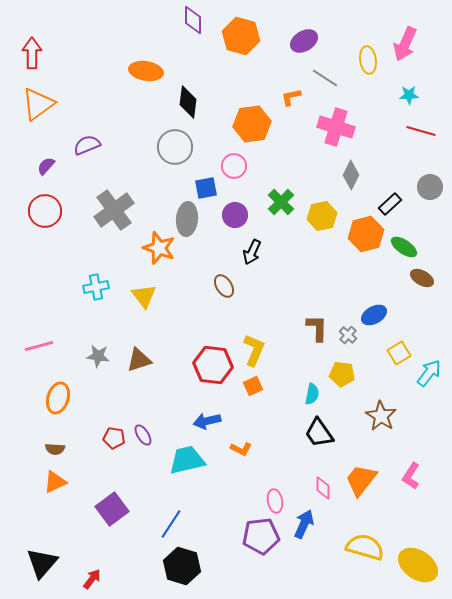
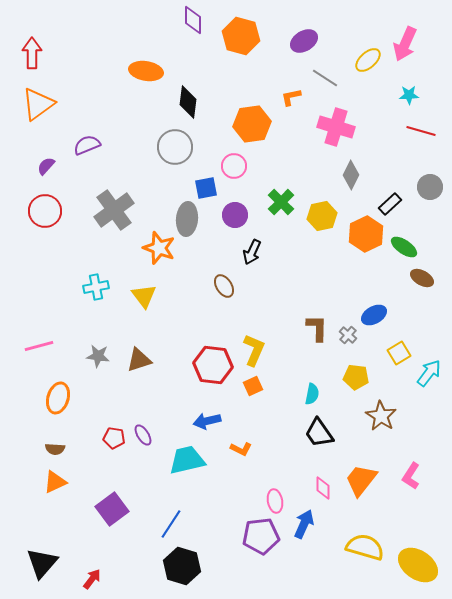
yellow ellipse at (368, 60): rotated 56 degrees clockwise
orange hexagon at (366, 234): rotated 12 degrees counterclockwise
yellow pentagon at (342, 374): moved 14 px right, 3 px down
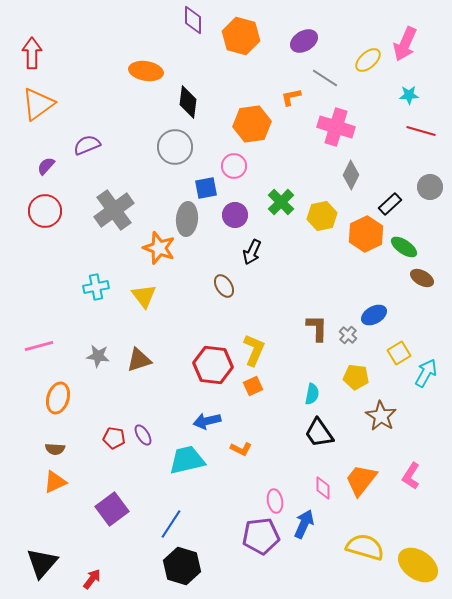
cyan arrow at (429, 373): moved 3 px left; rotated 8 degrees counterclockwise
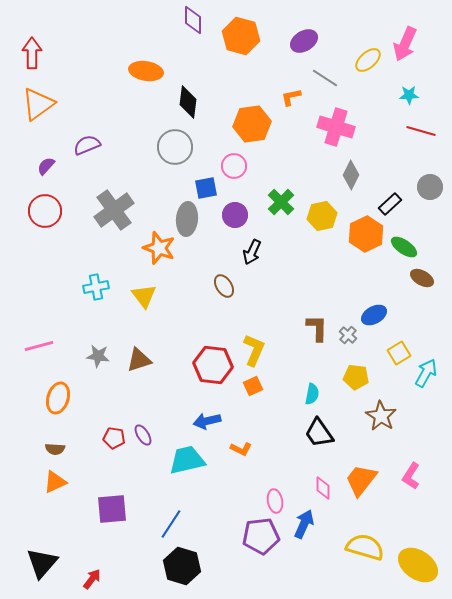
purple square at (112, 509): rotated 32 degrees clockwise
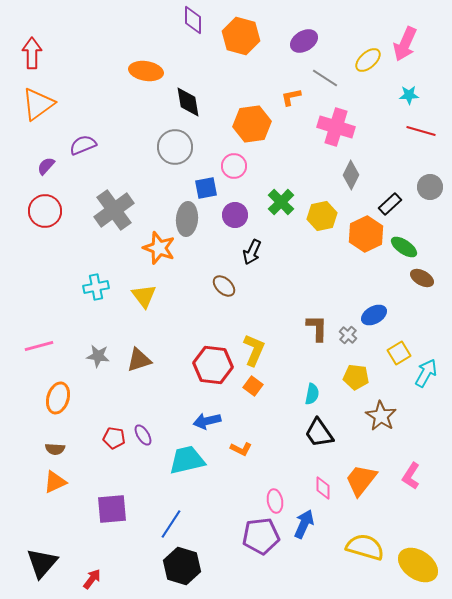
black diamond at (188, 102): rotated 16 degrees counterclockwise
purple semicircle at (87, 145): moved 4 px left
brown ellipse at (224, 286): rotated 15 degrees counterclockwise
orange square at (253, 386): rotated 30 degrees counterclockwise
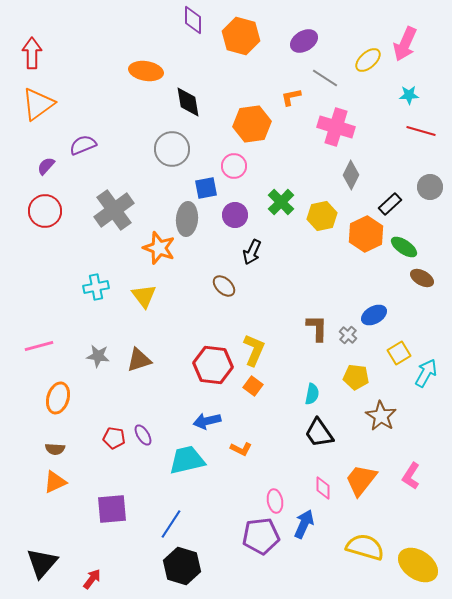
gray circle at (175, 147): moved 3 px left, 2 px down
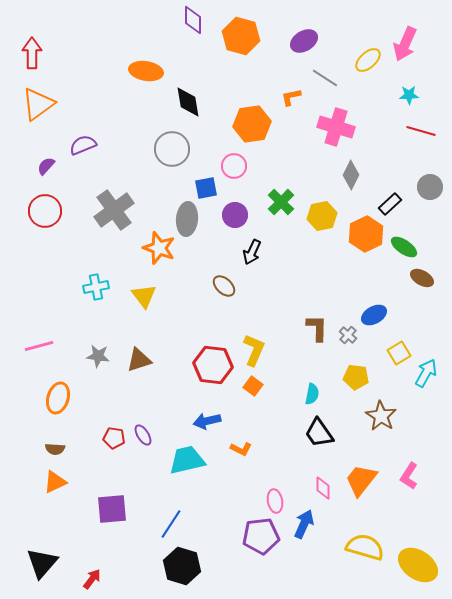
pink L-shape at (411, 476): moved 2 px left
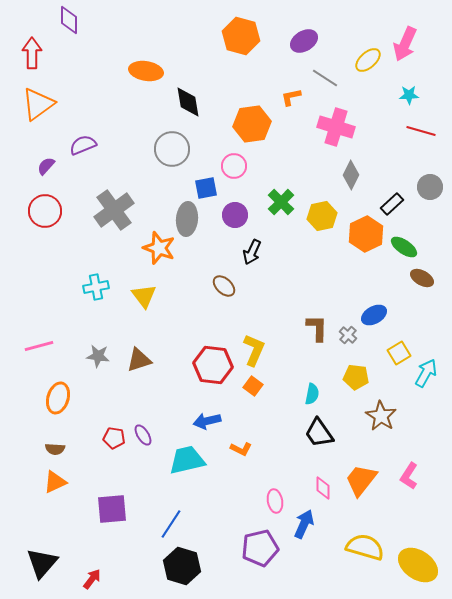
purple diamond at (193, 20): moved 124 px left
black rectangle at (390, 204): moved 2 px right
purple pentagon at (261, 536): moved 1 px left, 12 px down; rotated 6 degrees counterclockwise
